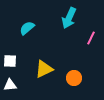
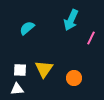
cyan arrow: moved 2 px right, 2 px down
white square: moved 10 px right, 9 px down
yellow triangle: rotated 30 degrees counterclockwise
white triangle: moved 7 px right, 4 px down
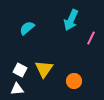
white square: rotated 24 degrees clockwise
orange circle: moved 3 px down
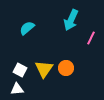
orange circle: moved 8 px left, 13 px up
